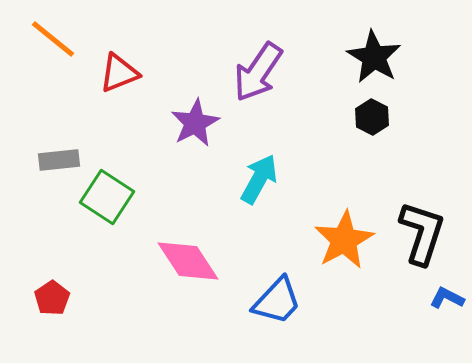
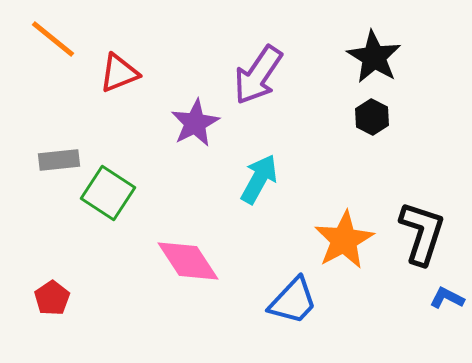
purple arrow: moved 3 px down
green square: moved 1 px right, 4 px up
blue trapezoid: moved 16 px right
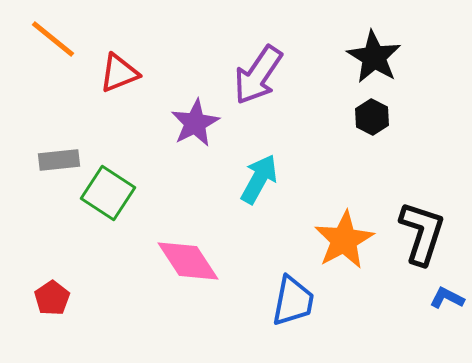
blue trapezoid: rotated 32 degrees counterclockwise
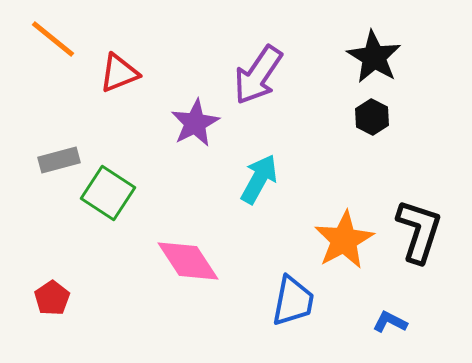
gray rectangle: rotated 9 degrees counterclockwise
black L-shape: moved 3 px left, 2 px up
blue L-shape: moved 57 px left, 24 px down
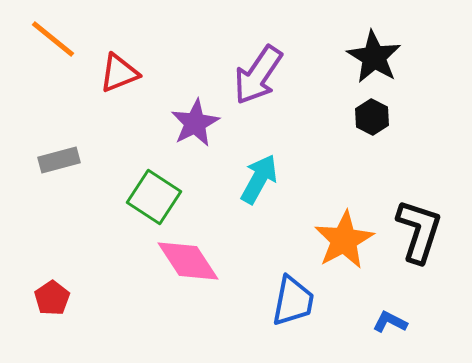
green square: moved 46 px right, 4 px down
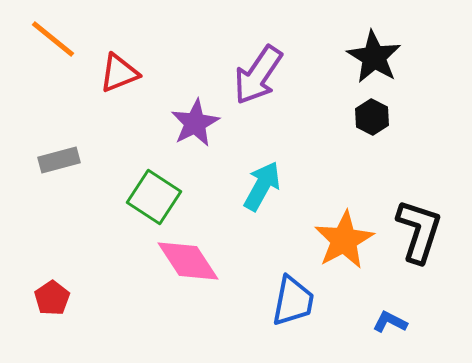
cyan arrow: moved 3 px right, 7 px down
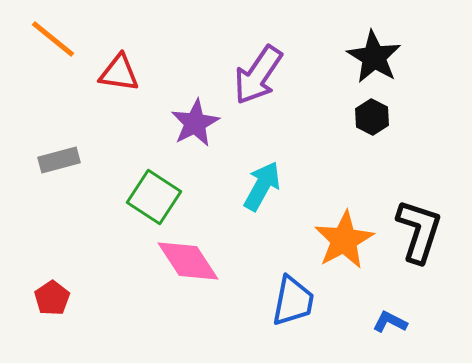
red triangle: rotated 30 degrees clockwise
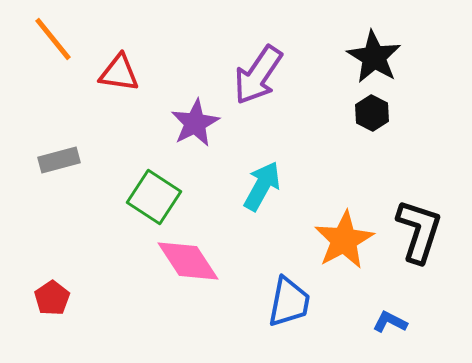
orange line: rotated 12 degrees clockwise
black hexagon: moved 4 px up
blue trapezoid: moved 4 px left, 1 px down
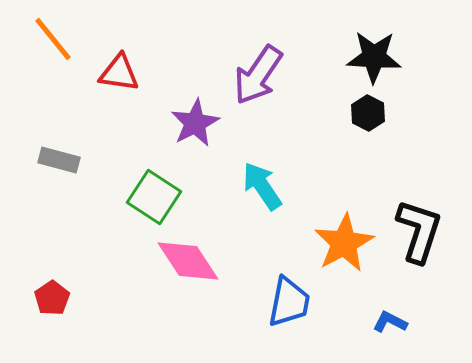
black star: rotated 28 degrees counterclockwise
black hexagon: moved 4 px left
gray rectangle: rotated 30 degrees clockwise
cyan arrow: rotated 63 degrees counterclockwise
orange star: moved 3 px down
